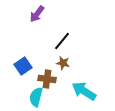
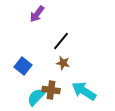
black line: moved 1 px left
blue square: rotated 18 degrees counterclockwise
brown cross: moved 4 px right, 11 px down
cyan semicircle: rotated 30 degrees clockwise
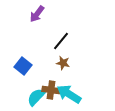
cyan arrow: moved 15 px left, 3 px down
